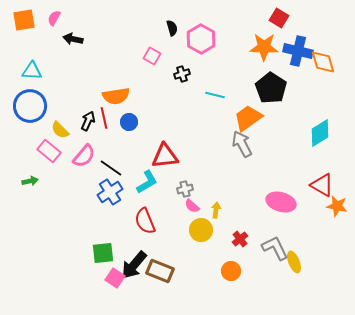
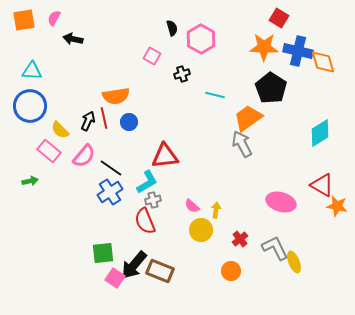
gray cross at (185, 189): moved 32 px left, 11 px down
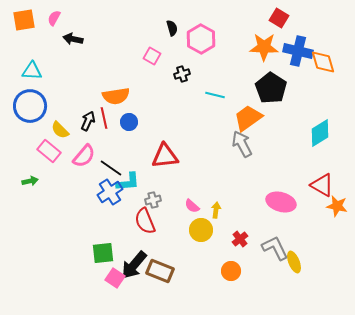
cyan L-shape at (147, 182): moved 19 px left; rotated 25 degrees clockwise
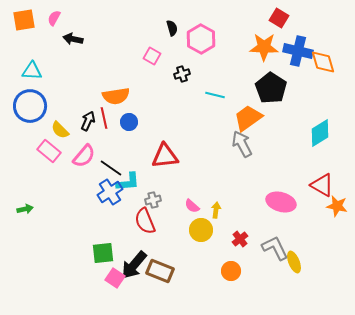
green arrow at (30, 181): moved 5 px left, 28 px down
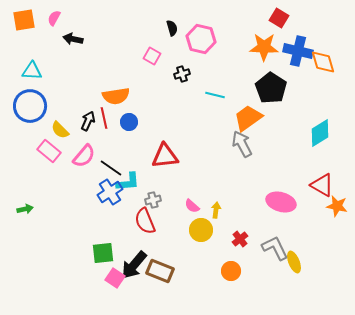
pink hexagon at (201, 39): rotated 16 degrees counterclockwise
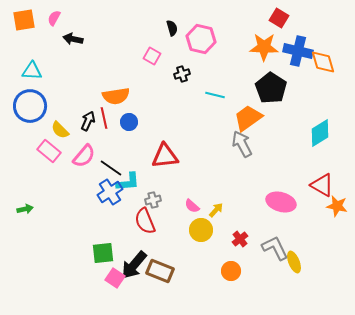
yellow arrow at (216, 210): rotated 35 degrees clockwise
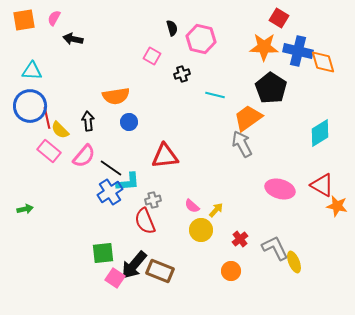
red line at (104, 118): moved 57 px left
black arrow at (88, 121): rotated 30 degrees counterclockwise
pink ellipse at (281, 202): moved 1 px left, 13 px up
